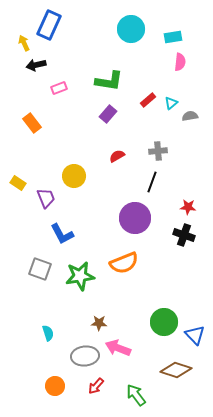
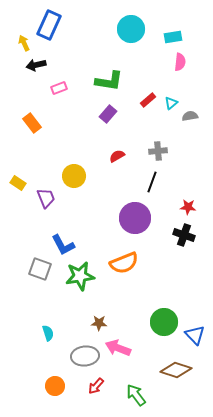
blue L-shape: moved 1 px right, 11 px down
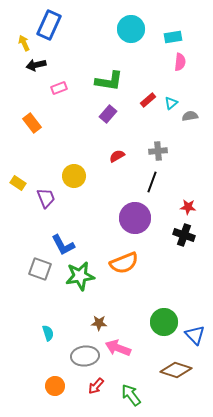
green arrow: moved 5 px left
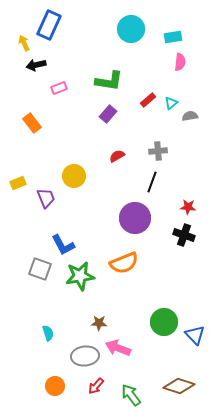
yellow rectangle: rotated 56 degrees counterclockwise
brown diamond: moved 3 px right, 16 px down
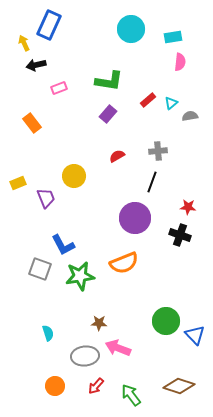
black cross: moved 4 px left
green circle: moved 2 px right, 1 px up
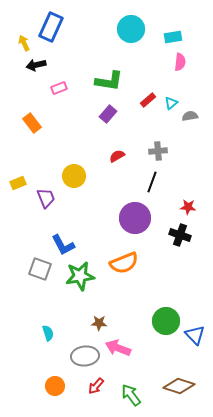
blue rectangle: moved 2 px right, 2 px down
